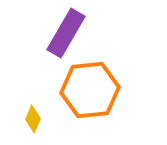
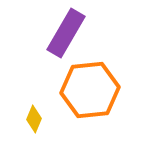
yellow diamond: moved 1 px right
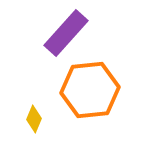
purple rectangle: rotated 12 degrees clockwise
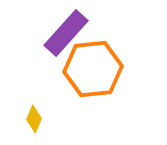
orange hexagon: moved 3 px right, 21 px up
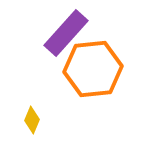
yellow diamond: moved 2 px left, 1 px down
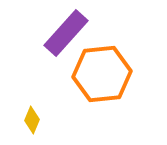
orange hexagon: moved 9 px right, 5 px down
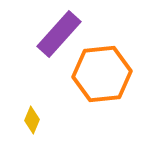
purple rectangle: moved 7 px left, 1 px down
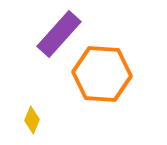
orange hexagon: rotated 10 degrees clockwise
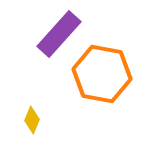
orange hexagon: rotated 6 degrees clockwise
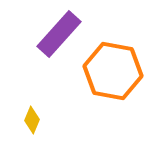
orange hexagon: moved 11 px right, 3 px up
